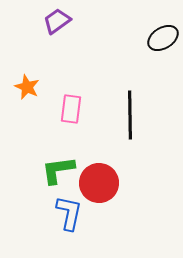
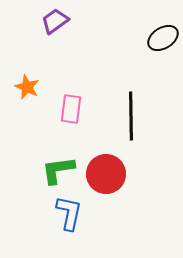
purple trapezoid: moved 2 px left
black line: moved 1 px right, 1 px down
red circle: moved 7 px right, 9 px up
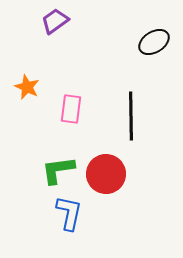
black ellipse: moved 9 px left, 4 px down
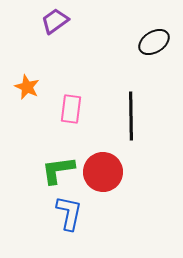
red circle: moved 3 px left, 2 px up
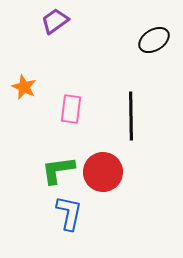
black ellipse: moved 2 px up
orange star: moved 3 px left
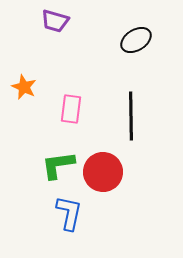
purple trapezoid: rotated 128 degrees counterclockwise
black ellipse: moved 18 px left
green L-shape: moved 5 px up
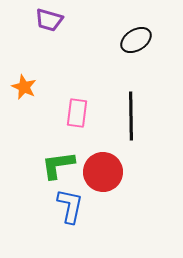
purple trapezoid: moved 6 px left, 1 px up
pink rectangle: moved 6 px right, 4 px down
blue L-shape: moved 1 px right, 7 px up
